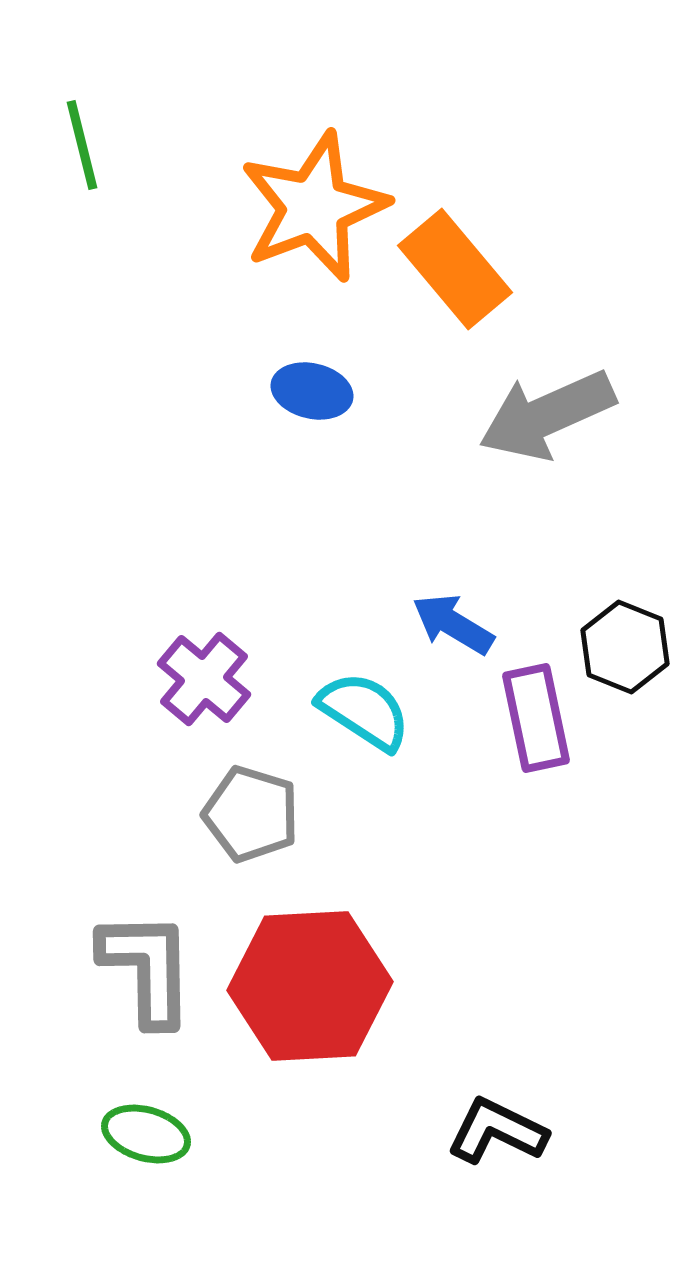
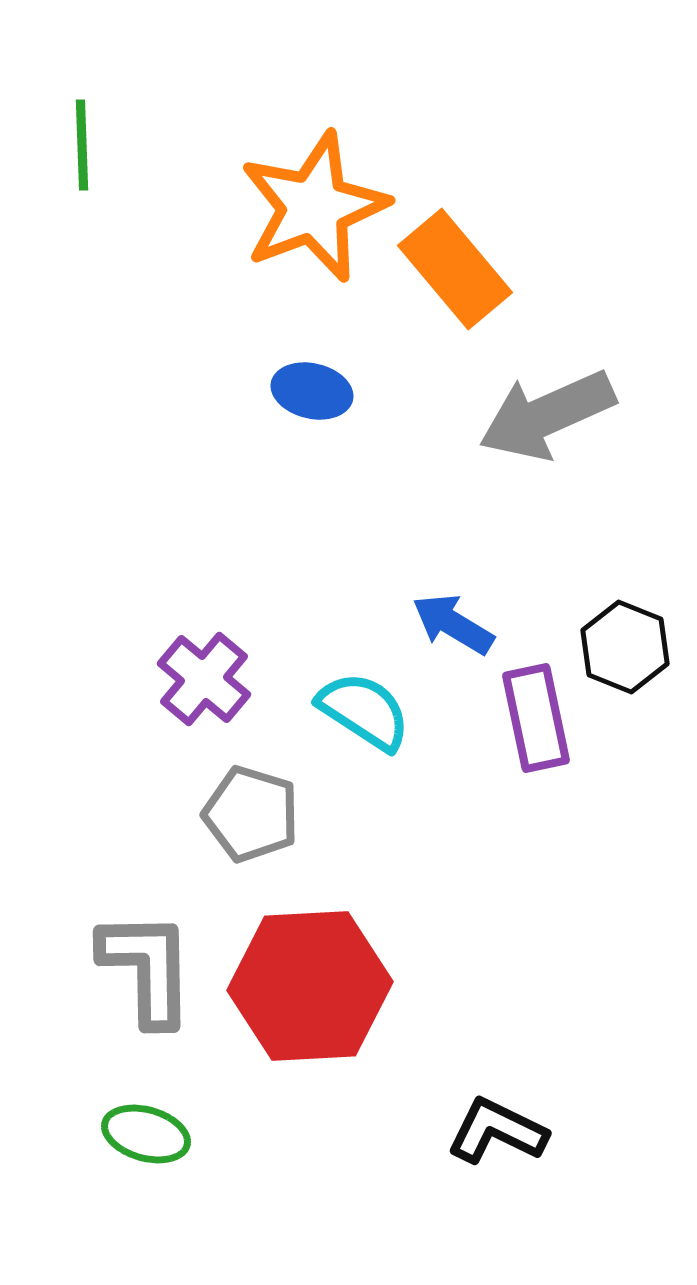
green line: rotated 12 degrees clockwise
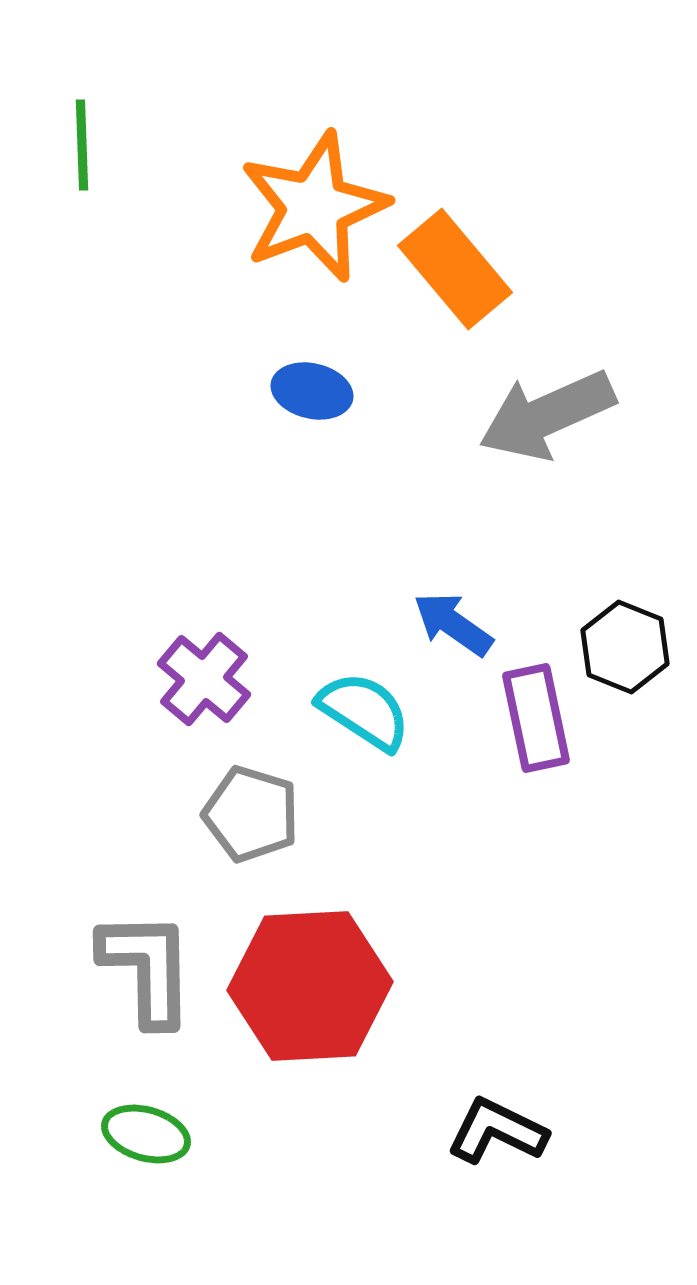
blue arrow: rotated 4 degrees clockwise
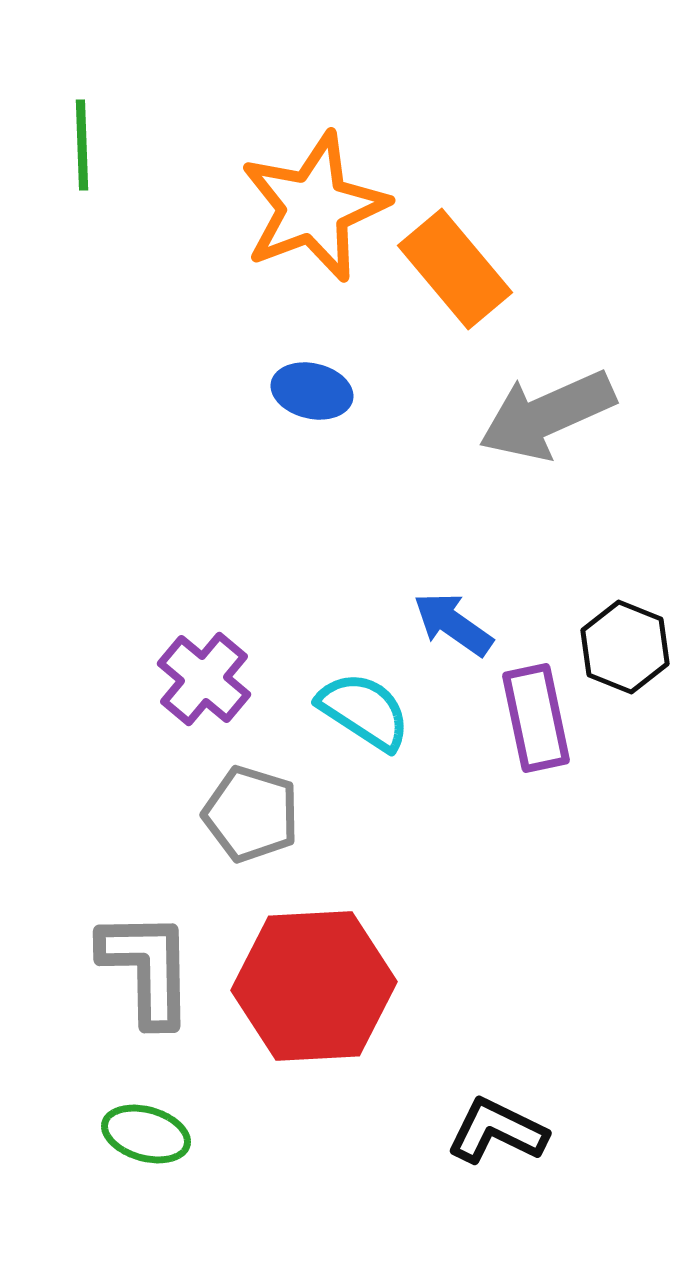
red hexagon: moved 4 px right
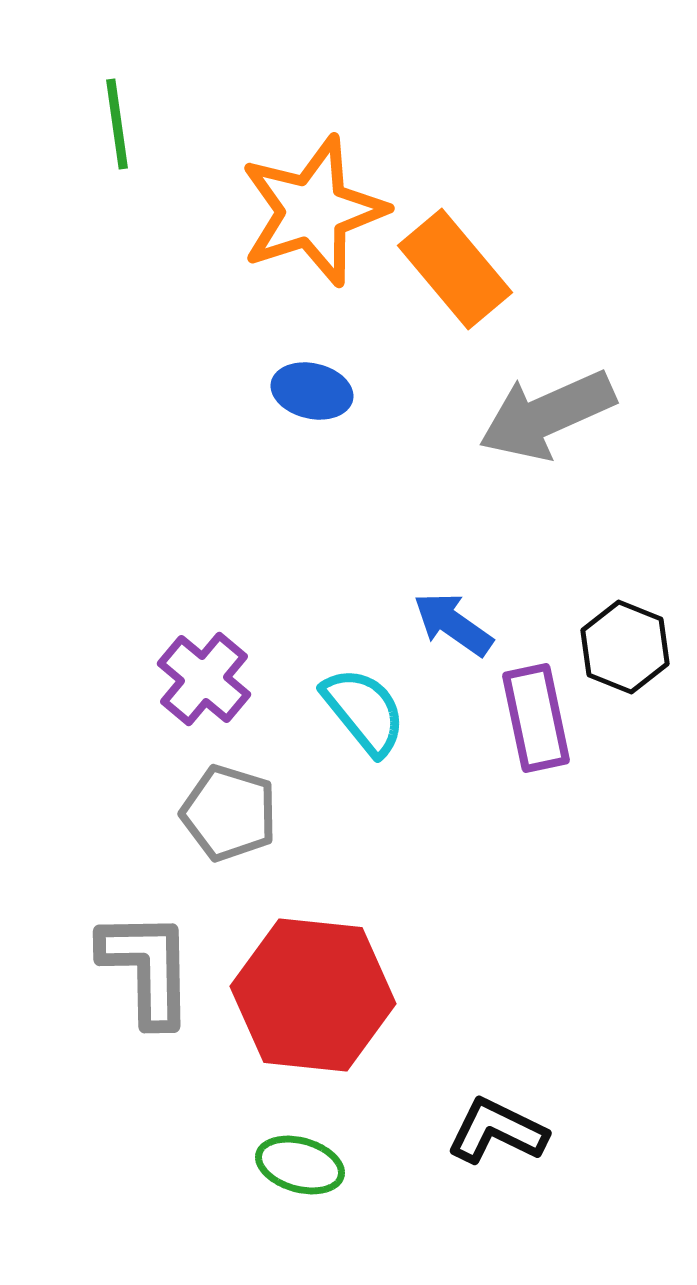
green line: moved 35 px right, 21 px up; rotated 6 degrees counterclockwise
orange star: moved 1 px left, 4 px down; rotated 3 degrees clockwise
cyan semicircle: rotated 18 degrees clockwise
gray pentagon: moved 22 px left, 1 px up
red hexagon: moved 1 px left, 9 px down; rotated 9 degrees clockwise
green ellipse: moved 154 px right, 31 px down
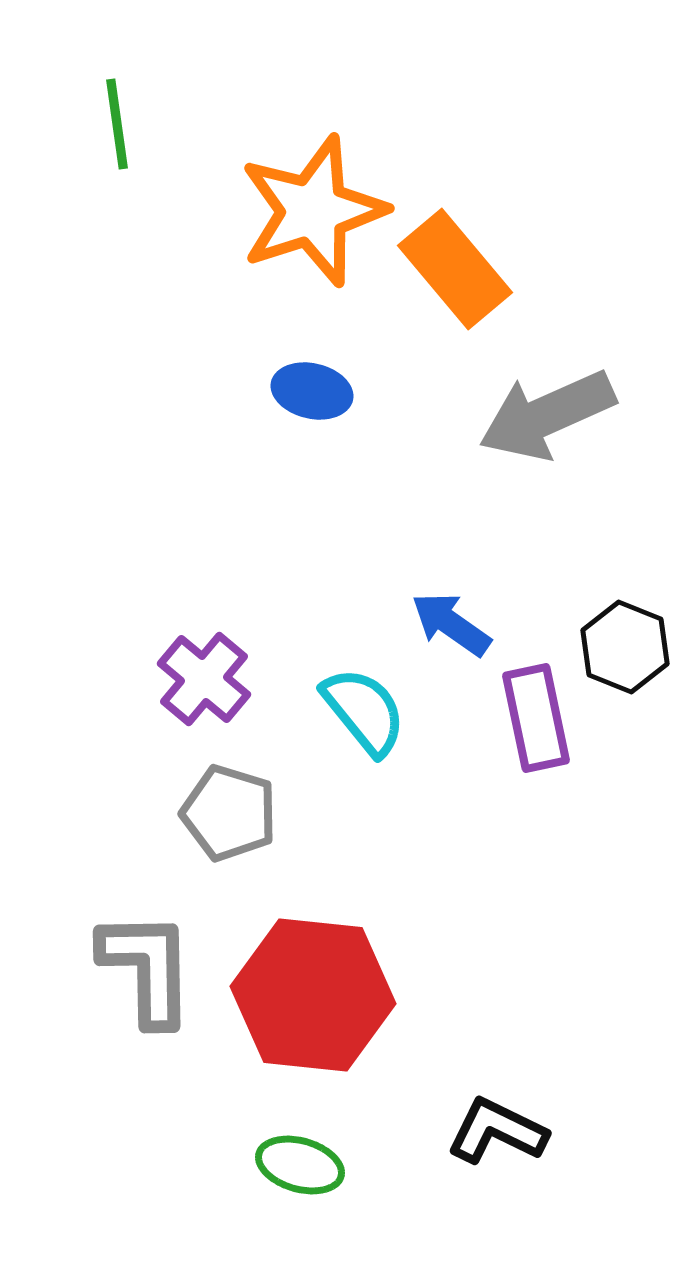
blue arrow: moved 2 px left
